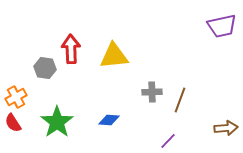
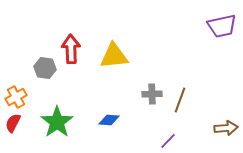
gray cross: moved 2 px down
red semicircle: rotated 60 degrees clockwise
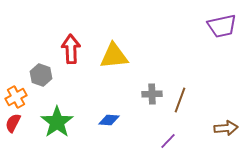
gray hexagon: moved 4 px left, 7 px down; rotated 10 degrees clockwise
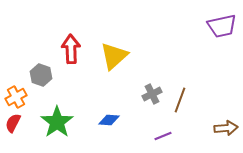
yellow triangle: rotated 36 degrees counterclockwise
gray cross: rotated 24 degrees counterclockwise
purple line: moved 5 px left, 5 px up; rotated 24 degrees clockwise
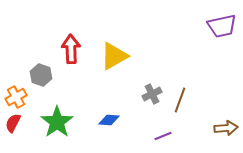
yellow triangle: rotated 12 degrees clockwise
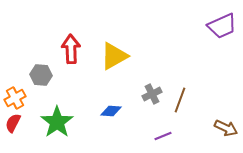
purple trapezoid: rotated 12 degrees counterclockwise
gray hexagon: rotated 15 degrees counterclockwise
orange cross: moved 1 px left, 1 px down
blue diamond: moved 2 px right, 9 px up
brown arrow: rotated 30 degrees clockwise
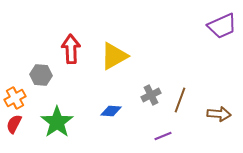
gray cross: moved 1 px left, 1 px down
red semicircle: moved 1 px right, 1 px down
brown arrow: moved 7 px left, 14 px up; rotated 20 degrees counterclockwise
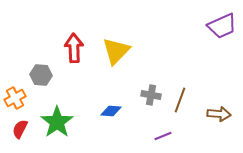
red arrow: moved 3 px right, 1 px up
yellow triangle: moved 2 px right, 5 px up; rotated 16 degrees counterclockwise
gray cross: rotated 36 degrees clockwise
red semicircle: moved 6 px right, 5 px down
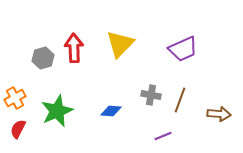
purple trapezoid: moved 39 px left, 23 px down
yellow triangle: moved 4 px right, 7 px up
gray hexagon: moved 2 px right, 17 px up; rotated 20 degrees counterclockwise
green star: moved 11 px up; rotated 12 degrees clockwise
red semicircle: moved 2 px left
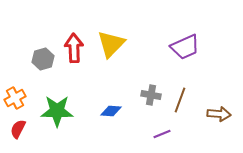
yellow triangle: moved 9 px left
purple trapezoid: moved 2 px right, 2 px up
gray hexagon: moved 1 px down
green star: rotated 24 degrees clockwise
purple line: moved 1 px left, 2 px up
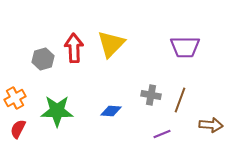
purple trapezoid: rotated 24 degrees clockwise
brown arrow: moved 8 px left, 11 px down
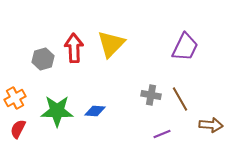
purple trapezoid: rotated 64 degrees counterclockwise
brown line: moved 1 px up; rotated 50 degrees counterclockwise
blue diamond: moved 16 px left
